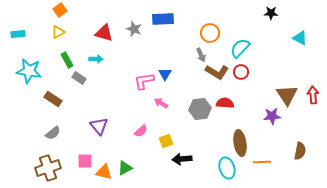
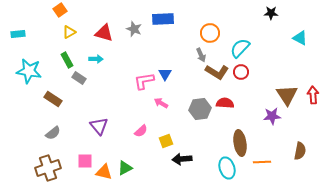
yellow triangle: moved 11 px right
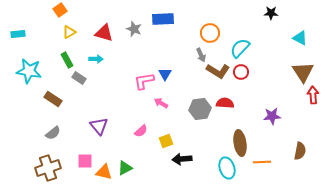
brown L-shape: moved 1 px right, 1 px up
brown triangle: moved 16 px right, 23 px up
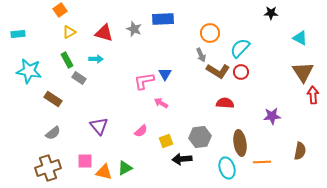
gray hexagon: moved 28 px down
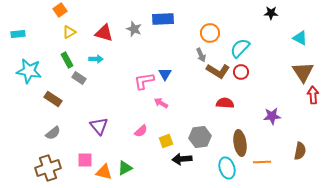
pink square: moved 1 px up
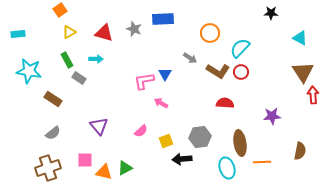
gray arrow: moved 11 px left, 3 px down; rotated 32 degrees counterclockwise
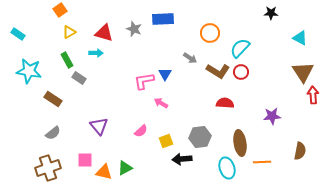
cyan rectangle: rotated 40 degrees clockwise
cyan arrow: moved 6 px up
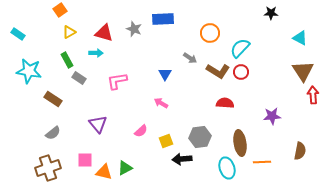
brown triangle: moved 1 px up
pink L-shape: moved 27 px left
purple triangle: moved 1 px left, 2 px up
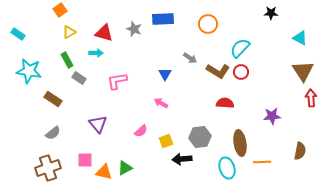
orange circle: moved 2 px left, 9 px up
red arrow: moved 2 px left, 3 px down
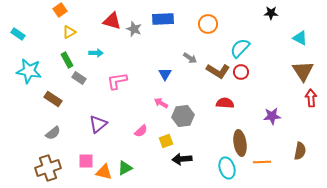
red triangle: moved 8 px right, 12 px up
purple triangle: rotated 30 degrees clockwise
gray hexagon: moved 17 px left, 21 px up
pink square: moved 1 px right, 1 px down
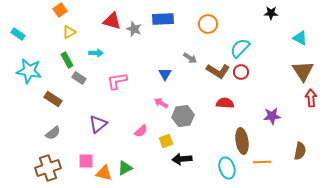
brown ellipse: moved 2 px right, 2 px up
orange triangle: moved 1 px down
